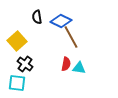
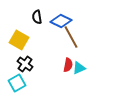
yellow square: moved 2 px right, 1 px up; rotated 18 degrees counterclockwise
red semicircle: moved 2 px right, 1 px down
cyan triangle: rotated 32 degrees counterclockwise
cyan square: rotated 36 degrees counterclockwise
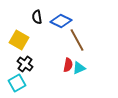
brown line: moved 6 px right, 3 px down
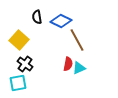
yellow square: rotated 12 degrees clockwise
red semicircle: moved 1 px up
cyan square: moved 1 px right; rotated 18 degrees clockwise
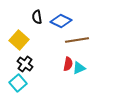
brown line: rotated 70 degrees counterclockwise
cyan square: rotated 30 degrees counterclockwise
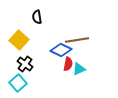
blue diamond: moved 29 px down
cyan triangle: moved 1 px down
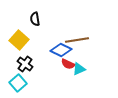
black semicircle: moved 2 px left, 2 px down
red semicircle: rotated 104 degrees clockwise
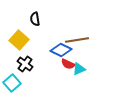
cyan square: moved 6 px left
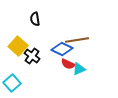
yellow square: moved 1 px left, 6 px down
blue diamond: moved 1 px right, 1 px up
black cross: moved 7 px right, 8 px up
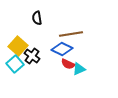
black semicircle: moved 2 px right, 1 px up
brown line: moved 6 px left, 6 px up
cyan square: moved 3 px right, 19 px up
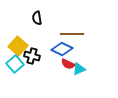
brown line: moved 1 px right; rotated 10 degrees clockwise
black cross: rotated 21 degrees counterclockwise
